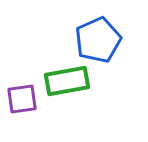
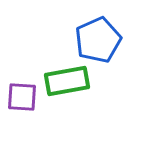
purple square: moved 2 px up; rotated 12 degrees clockwise
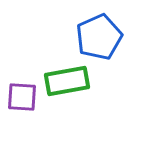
blue pentagon: moved 1 px right, 3 px up
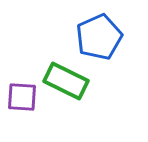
green rectangle: moved 1 px left; rotated 36 degrees clockwise
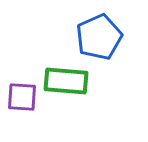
green rectangle: rotated 21 degrees counterclockwise
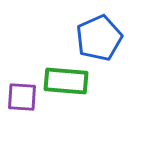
blue pentagon: moved 1 px down
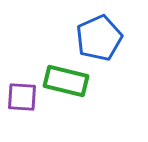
green rectangle: rotated 9 degrees clockwise
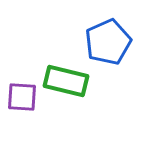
blue pentagon: moved 9 px right, 4 px down
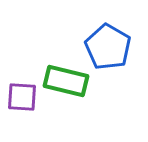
blue pentagon: moved 5 px down; rotated 18 degrees counterclockwise
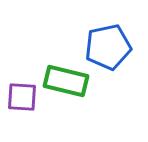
blue pentagon: rotated 30 degrees clockwise
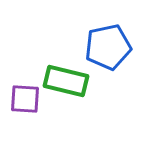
purple square: moved 3 px right, 2 px down
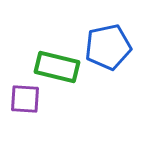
green rectangle: moved 9 px left, 14 px up
